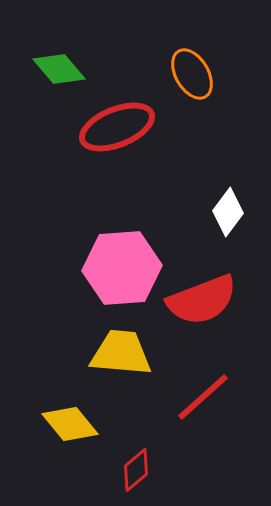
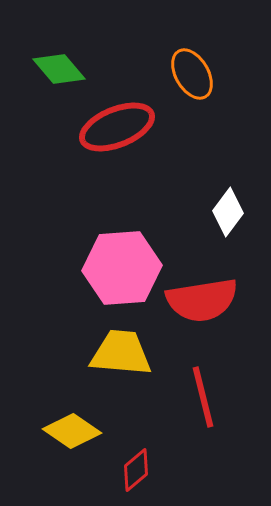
red semicircle: rotated 12 degrees clockwise
red line: rotated 62 degrees counterclockwise
yellow diamond: moved 2 px right, 7 px down; rotated 16 degrees counterclockwise
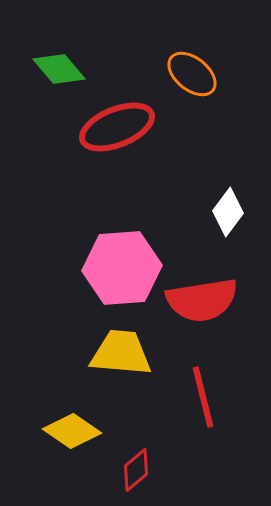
orange ellipse: rotated 21 degrees counterclockwise
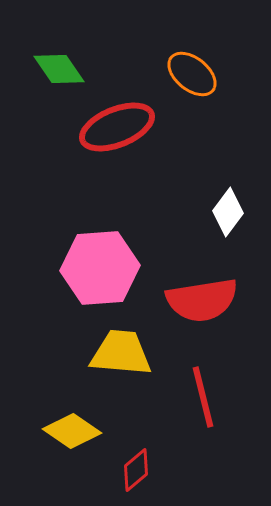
green diamond: rotated 6 degrees clockwise
pink hexagon: moved 22 px left
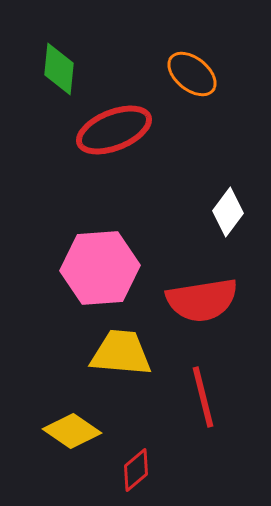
green diamond: rotated 40 degrees clockwise
red ellipse: moved 3 px left, 3 px down
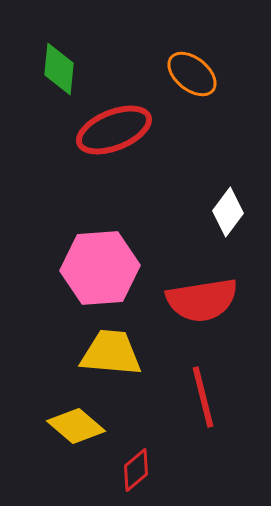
yellow trapezoid: moved 10 px left
yellow diamond: moved 4 px right, 5 px up; rotated 6 degrees clockwise
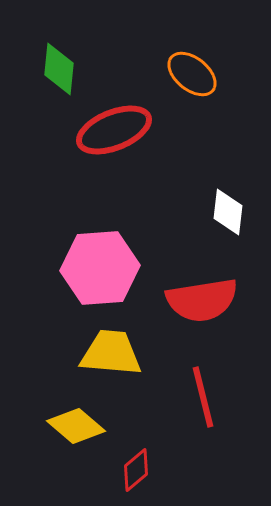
white diamond: rotated 30 degrees counterclockwise
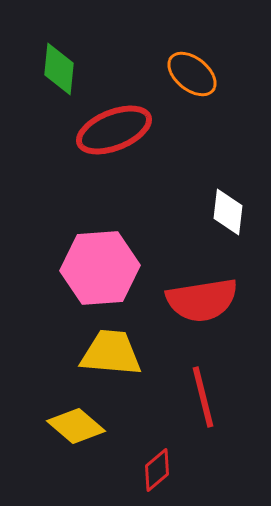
red diamond: moved 21 px right
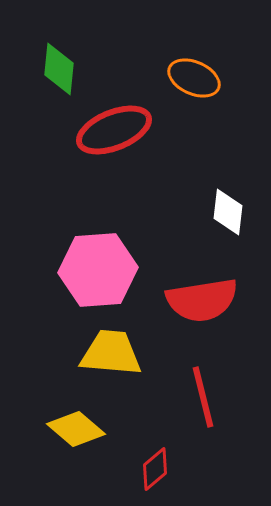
orange ellipse: moved 2 px right, 4 px down; rotated 15 degrees counterclockwise
pink hexagon: moved 2 px left, 2 px down
yellow diamond: moved 3 px down
red diamond: moved 2 px left, 1 px up
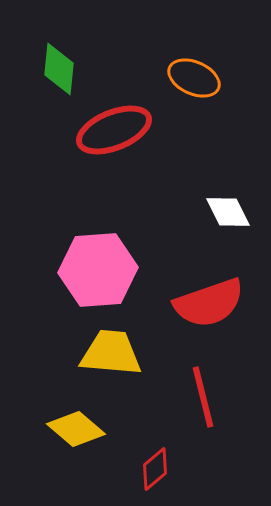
white diamond: rotated 33 degrees counterclockwise
red semicircle: moved 7 px right, 3 px down; rotated 10 degrees counterclockwise
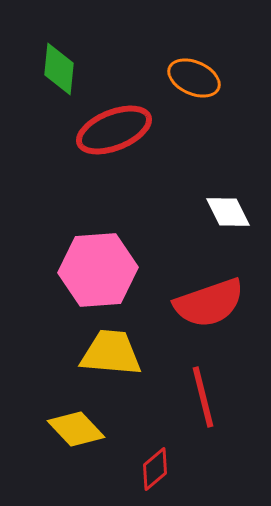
yellow diamond: rotated 6 degrees clockwise
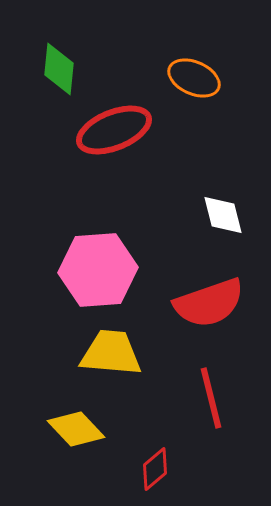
white diamond: moved 5 px left, 3 px down; rotated 12 degrees clockwise
red line: moved 8 px right, 1 px down
